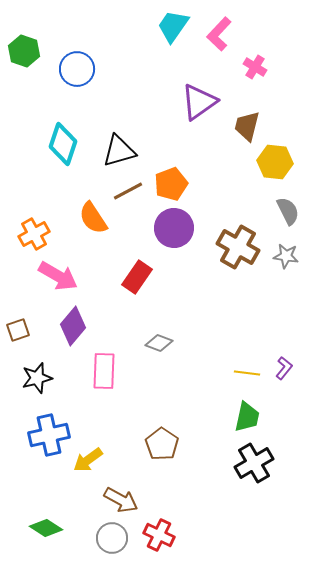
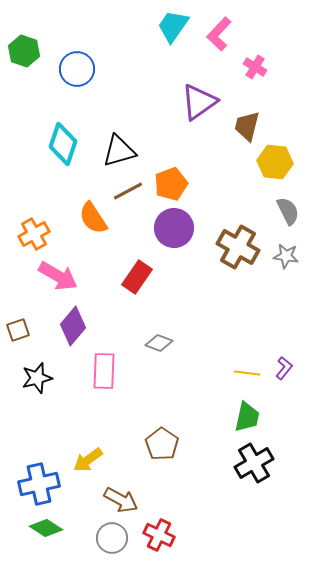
blue cross: moved 10 px left, 49 px down
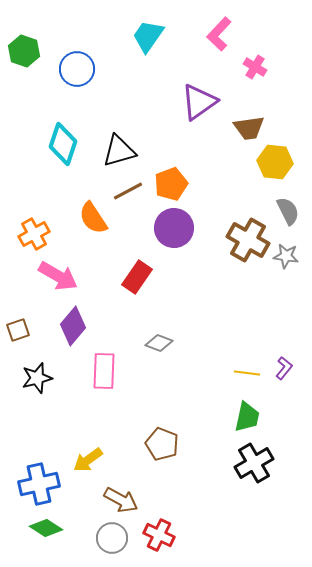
cyan trapezoid: moved 25 px left, 10 px down
brown trapezoid: moved 2 px right, 2 px down; rotated 112 degrees counterclockwise
brown cross: moved 10 px right, 7 px up
brown pentagon: rotated 12 degrees counterclockwise
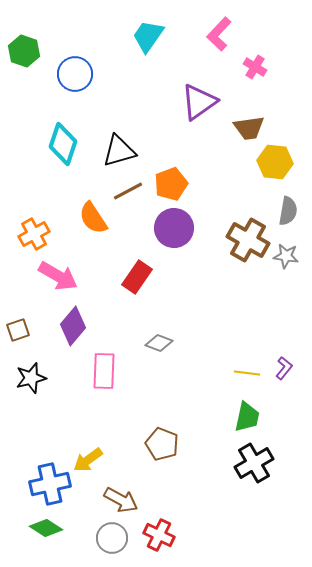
blue circle: moved 2 px left, 5 px down
gray semicircle: rotated 36 degrees clockwise
black star: moved 6 px left
blue cross: moved 11 px right
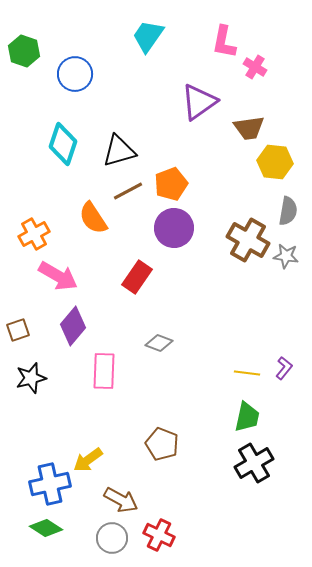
pink L-shape: moved 5 px right, 8 px down; rotated 32 degrees counterclockwise
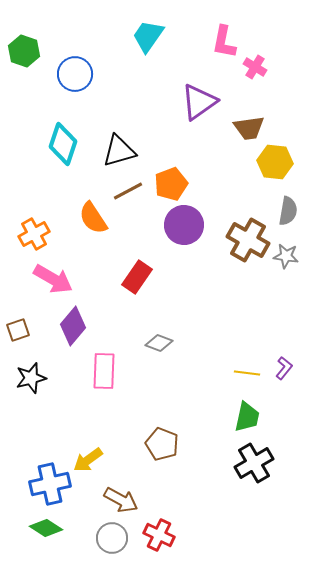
purple circle: moved 10 px right, 3 px up
pink arrow: moved 5 px left, 3 px down
